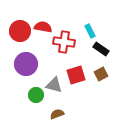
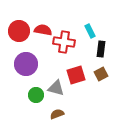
red semicircle: moved 3 px down
red circle: moved 1 px left
black rectangle: rotated 63 degrees clockwise
gray triangle: moved 2 px right, 3 px down
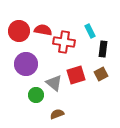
black rectangle: moved 2 px right
gray triangle: moved 2 px left, 5 px up; rotated 24 degrees clockwise
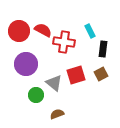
red semicircle: rotated 18 degrees clockwise
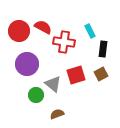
red semicircle: moved 3 px up
purple circle: moved 1 px right
gray triangle: moved 1 px left, 1 px down
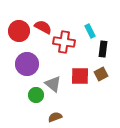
red square: moved 4 px right, 1 px down; rotated 18 degrees clockwise
brown semicircle: moved 2 px left, 3 px down
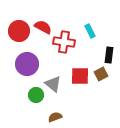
black rectangle: moved 6 px right, 6 px down
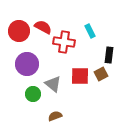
green circle: moved 3 px left, 1 px up
brown semicircle: moved 1 px up
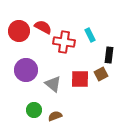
cyan rectangle: moved 4 px down
purple circle: moved 1 px left, 6 px down
red square: moved 3 px down
green circle: moved 1 px right, 16 px down
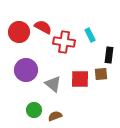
red circle: moved 1 px down
brown square: rotated 24 degrees clockwise
